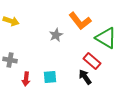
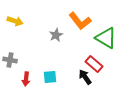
yellow arrow: moved 4 px right
red rectangle: moved 2 px right, 3 px down
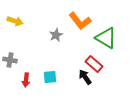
red arrow: moved 1 px down
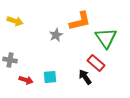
orange L-shape: rotated 65 degrees counterclockwise
green triangle: rotated 25 degrees clockwise
red rectangle: moved 2 px right, 1 px up
red arrow: rotated 80 degrees counterclockwise
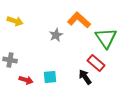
orange L-shape: moved 1 px left, 1 px up; rotated 125 degrees counterclockwise
